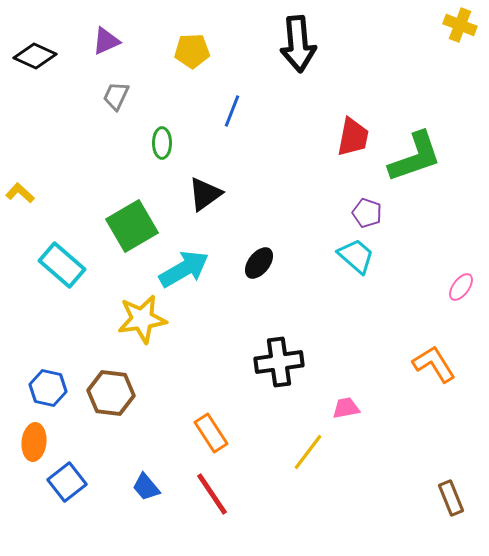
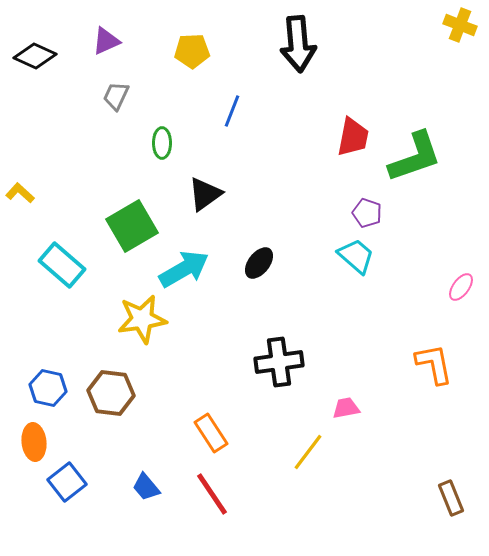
orange L-shape: rotated 21 degrees clockwise
orange ellipse: rotated 12 degrees counterclockwise
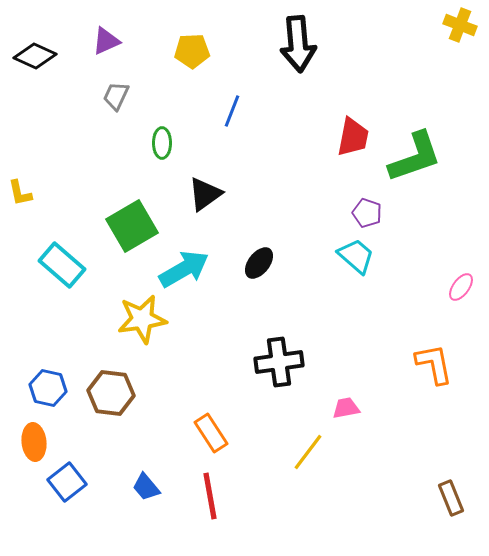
yellow L-shape: rotated 144 degrees counterclockwise
red line: moved 2 px left, 2 px down; rotated 24 degrees clockwise
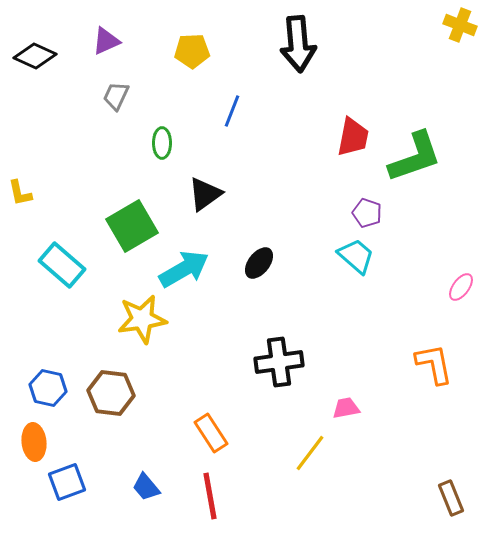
yellow line: moved 2 px right, 1 px down
blue square: rotated 18 degrees clockwise
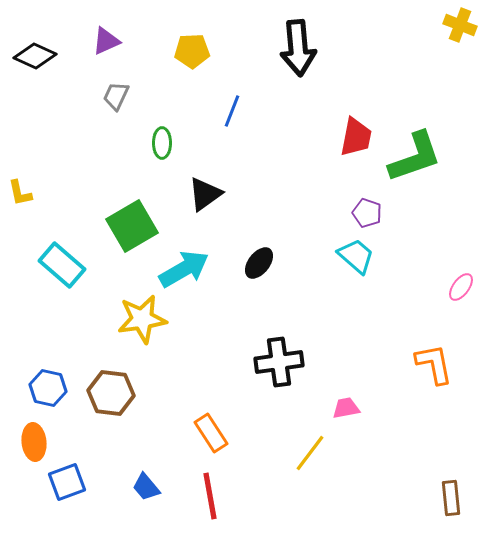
black arrow: moved 4 px down
red trapezoid: moved 3 px right
brown rectangle: rotated 16 degrees clockwise
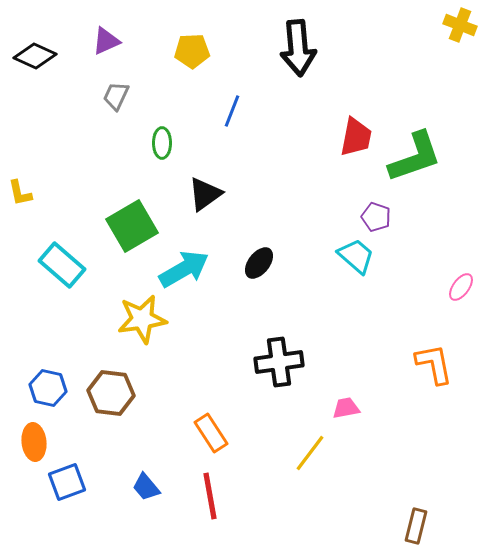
purple pentagon: moved 9 px right, 4 px down
brown rectangle: moved 35 px left, 28 px down; rotated 20 degrees clockwise
